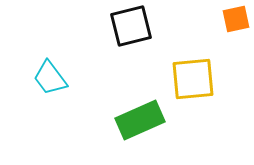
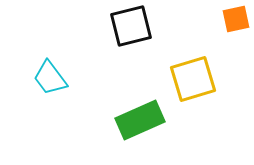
yellow square: rotated 12 degrees counterclockwise
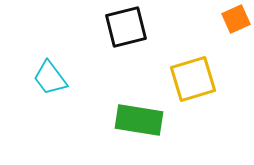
orange square: rotated 12 degrees counterclockwise
black square: moved 5 px left, 1 px down
green rectangle: moved 1 px left; rotated 33 degrees clockwise
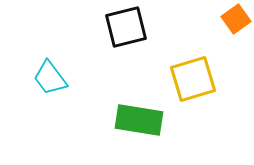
orange square: rotated 12 degrees counterclockwise
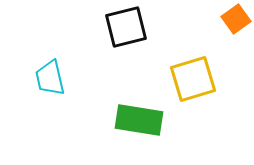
cyan trapezoid: rotated 24 degrees clockwise
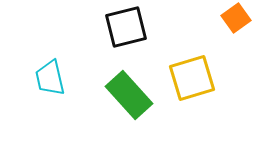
orange square: moved 1 px up
yellow square: moved 1 px left, 1 px up
green rectangle: moved 10 px left, 25 px up; rotated 39 degrees clockwise
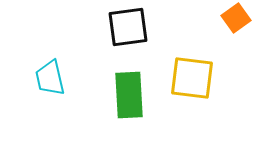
black square: moved 2 px right; rotated 6 degrees clockwise
yellow square: rotated 24 degrees clockwise
green rectangle: rotated 39 degrees clockwise
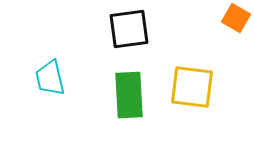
orange square: rotated 24 degrees counterclockwise
black square: moved 1 px right, 2 px down
yellow square: moved 9 px down
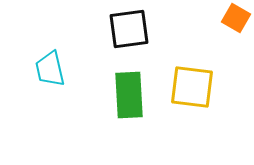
cyan trapezoid: moved 9 px up
